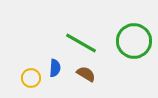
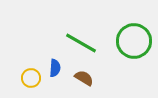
brown semicircle: moved 2 px left, 4 px down
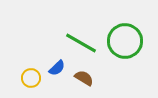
green circle: moved 9 px left
blue semicircle: moved 2 px right; rotated 42 degrees clockwise
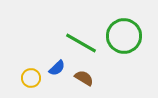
green circle: moved 1 px left, 5 px up
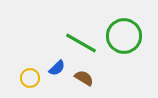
yellow circle: moved 1 px left
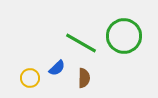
brown semicircle: rotated 60 degrees clockwise
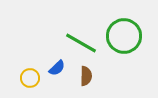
brown semicircle: moved 2 px right, 2 px up
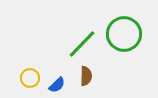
green circle: moved 2 px up
green line: moved 1 px right, 1 px down; rotated 76 degrees counterclockwise
blue semicircle: moved 17 px down
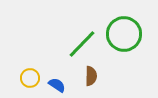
brown semicircle: moved 5 px right
blue semicircle: rotated 102 degrees counterclockwise
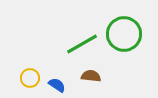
green line: rotated 16 degrees clockwise
brown semicircle: rotated 84 degrees counterclockwise
